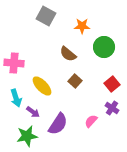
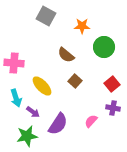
brown semicircle: moved 2 px left, 1 px down
purple cross: moved 1 px right; rotated 24 degrees counterclockwise
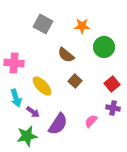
gray square: moved 3 px left, 8 px down
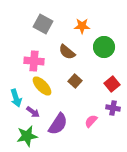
brown semicircle: moved 1 px right, 3 px up
pink cross: moved 20 px right, 2 px up
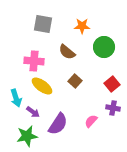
gray square: rotated 18 degrees counterclockwise
yellow ellipse: rotated 10 degrees counterclockwise
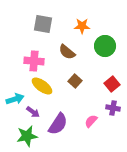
green circle: moved 1 px right, 1 px up
cyan arrow: moved 1 px left, 1 px down; rotated 90 degrees counterclockwise
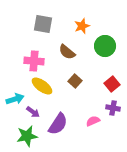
orange star: rotated 21 degrees counterclockwise
pink semicircle: moved 2 px right; rotated 24 degrees clockwise
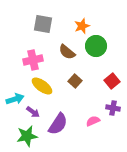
green circle: moved 9 px left
pink cross: moved 1 px left, 1 px up; rotated 18 degrees counterclockwise
red square: moved 3 px up
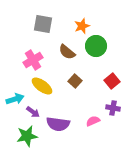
pink cross: rotated 18 degrees counterclockwise
purple semicircle: rotated 65 degrees clockwise
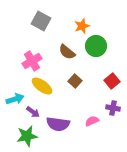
gray square: moved 2 px left, 3 px up; rotated 18 degrees clockwise
pink cross: moved 1 px left, 1 px down
pink semicircle: moved 1 px left
